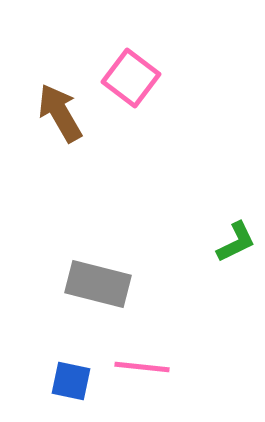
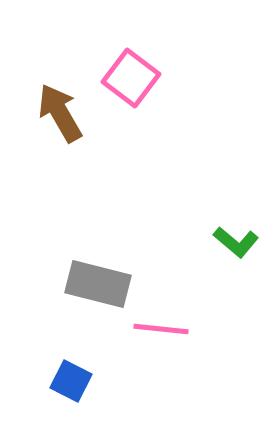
green L-shape: rotated 66 degrees clockwise
pink line: moved 19 px right, 38 px up
blue square: rotated 15 degrees clockwise
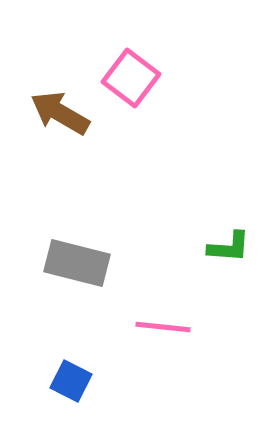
brown arrow: rotated 30 degrees counterclockwise
green L-shape: moved 7 px left, 5 px down; rotated 36 degrees counterclockwise
gray rectangle: moved 21 px left, 21 px up
pink line: moved 2 px right, 2 px up
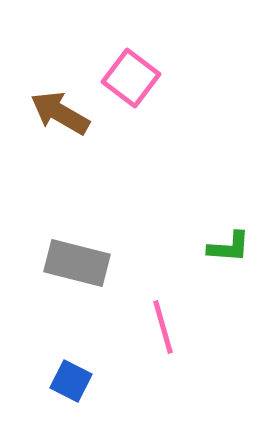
pink line: rotated 68 degrees clockwise
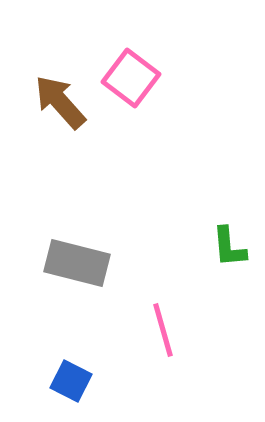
brown arrow: moved 11 px up; rotated 18 degrees clockwise
green L-shape: rotated 81 degrees clockwise
pink line: moved 3 px down
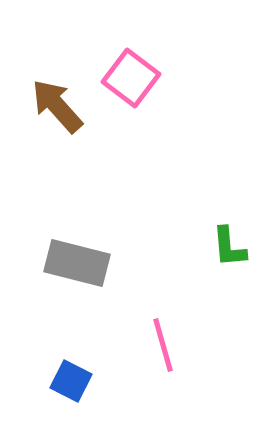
brown arrow: moved 3 px left, 4 px down
pink line: moved 15 px down
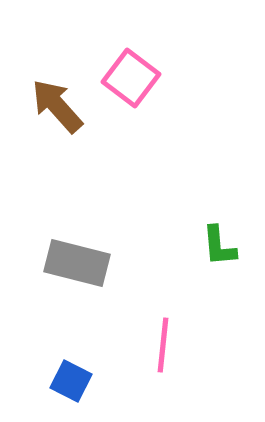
green L-shape: moved 10 px left, 1 px up
pink line: rotated 22 degrees clockwise
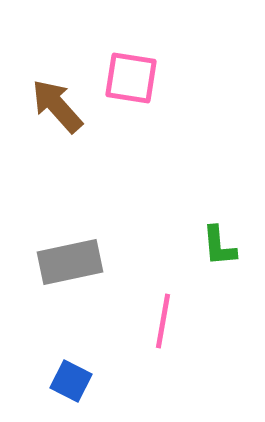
pink square: rotated 28 degrees counterclockwise
gray rectangle: moved 7 px left, 1 px up; rotated 26 degrees counterclockwise
pink line: moved 24 px up; rotated 4 degrees clockwise
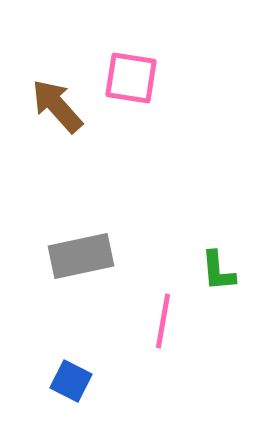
green L-shape: moved 1 px left, 25 px down
gray rectangle: moved 11 px right, 6 px up
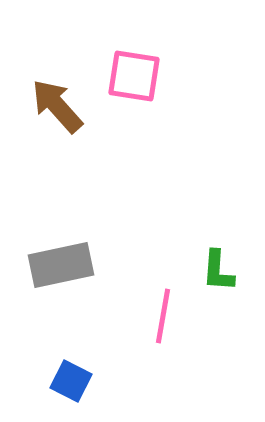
pink square: moved 3 px right, 2 px up
gray rectangle: moved 20 px left, 9 px down
green L-shape: rotated 9 degrees clockwise
pink line: moved 5 px up
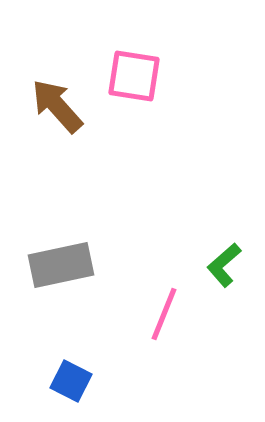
green L-shape: moved 6 px right, 6 px up; rotated 45 degrees clockwise
pink line: moved 1 px right, 2 px up; rotated 12 degrees clockwise
